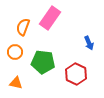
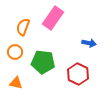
pink rectangle: moved 3 px right
blue arrow: rotated 56 degrees counterclockwise
red hexagon: moved 2 px right
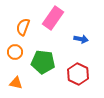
blue arrow: moved 8 px left, 4 px up
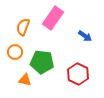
blue arrow: moved 4 px right, 3 px up; rotated 24 degrees clockwise
green pentagon: moved 1 px left
orange triangle: moved 9 px right, 3 px up
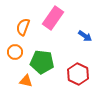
orange triangle: moved 1 px right, 1 px down
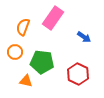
blue arrow: moved 1 px left, 1 px down
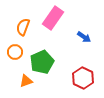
green pentagon: rotated 30 degrees counterclockwise
red hexagon: moved 5 px right, 4 px down
orange triangle: rotated 32 degrees counterclockwise
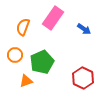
blue arrow: moved 8 px up
orange circle: moved 3 px down
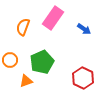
orange circle: moved 5 px left, 5 px down
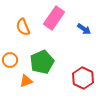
pink rectangle: moved 1 px right
orange semicircle: rotated 42 degrees counterclockwise
